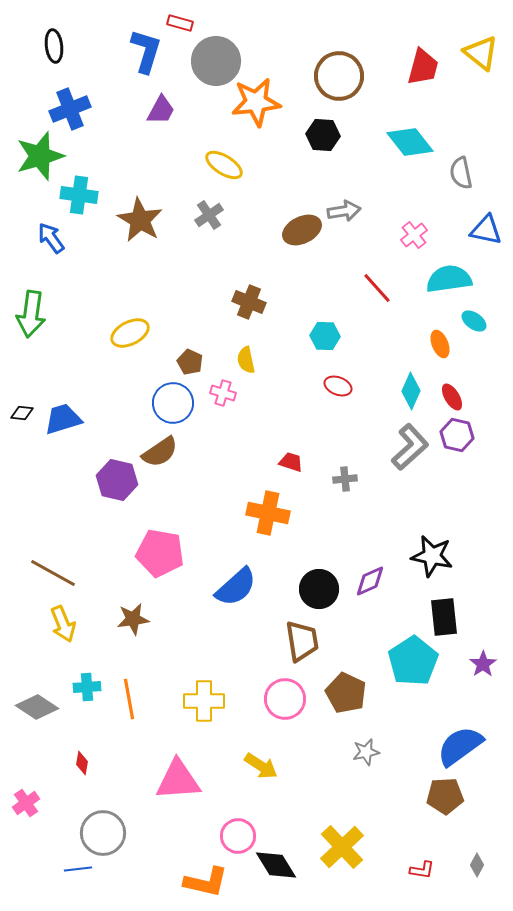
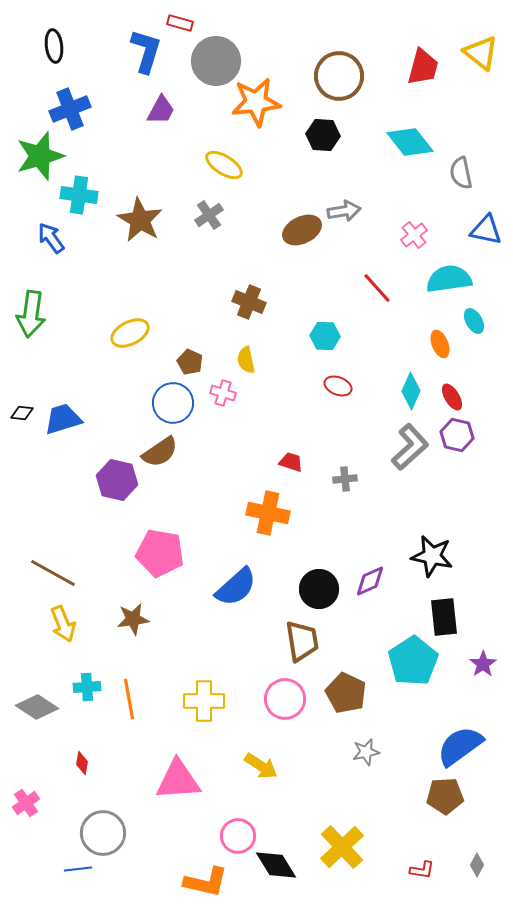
cyan ellipse at (474, 321): rotated 25 degrees clockwise
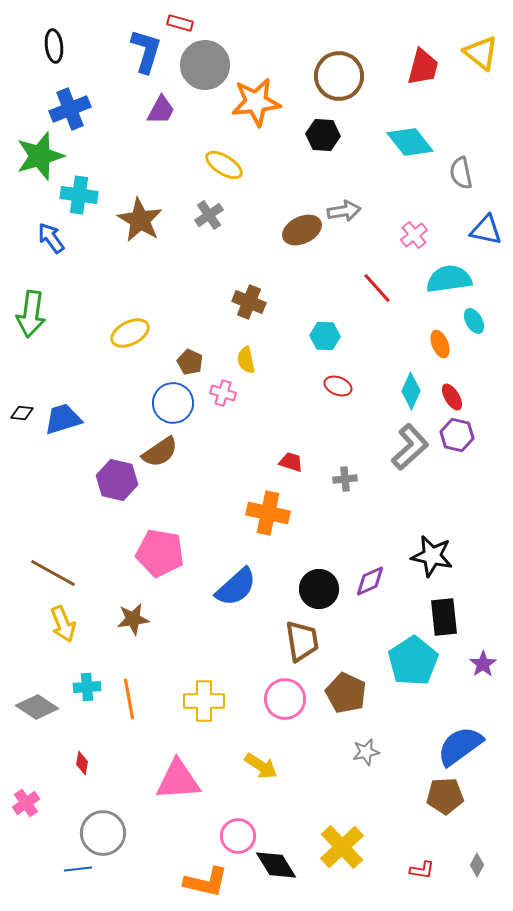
gray circle at (216, 61): moved 11 px left, 4 px down
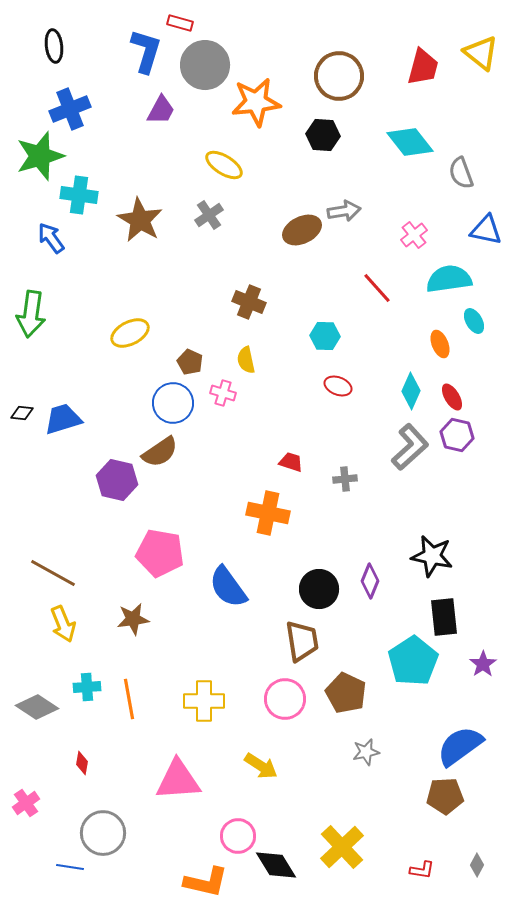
gray semicircle at (461, 173): rotated 8 degrees counterclockwise
purple diamond at (370, 581): rotated 44 degrees counterclockwise
blue semicircle at (236, 587): moved 8 px left; rotated 96 degrees clockwise
blue line at (78, 869): moved 8 px left, 2 px up; rotated 16 degrees clockwise
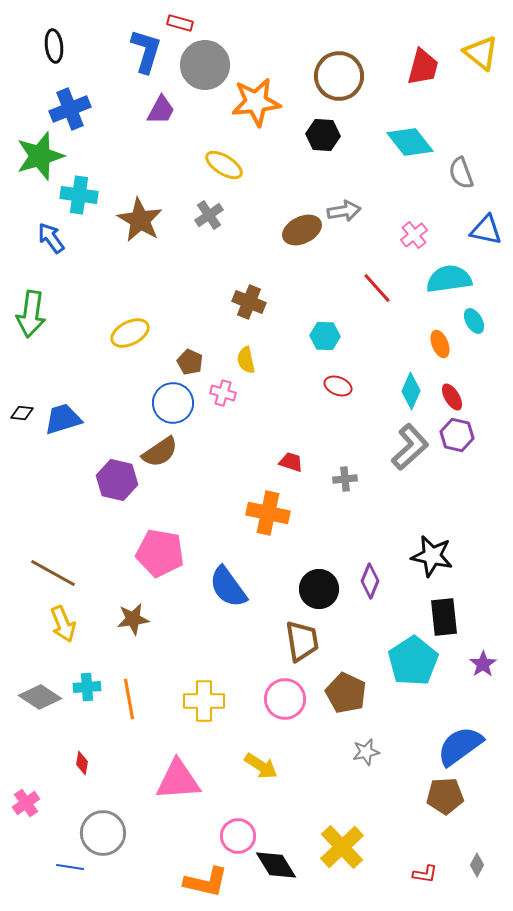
gray diamond at (37, 707): moved 3 px right, 10 px up
red L-shape at (422, 870): moved 3 px right, 4 px down
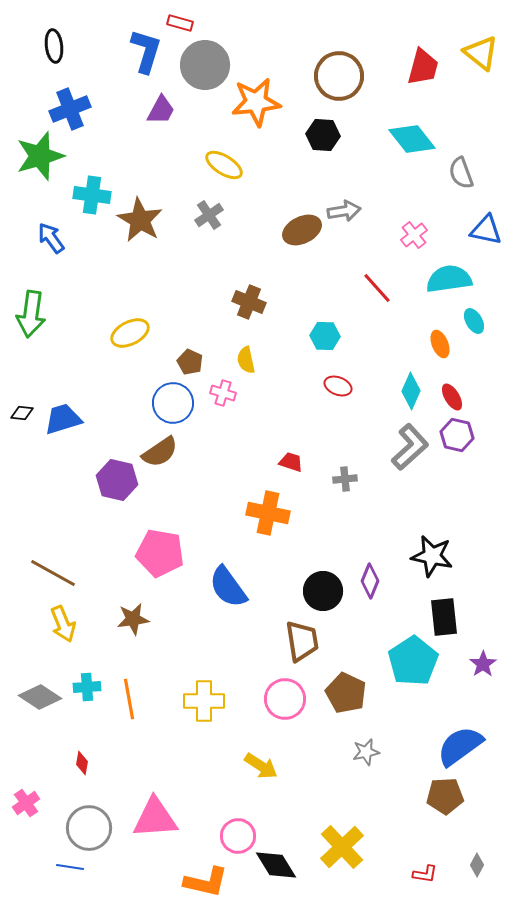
cyan diamond at (410, 142): moved 2 px right, 3 px up
cyan cross at (79, 195): moved 13 px right
black circle at (319, 589): moved 4 px right, 2 px down
pink triangle at (178, 780): moved 23 px left, 38 px down
gray circle at (103, 833): moved 14 px left, 5 px up
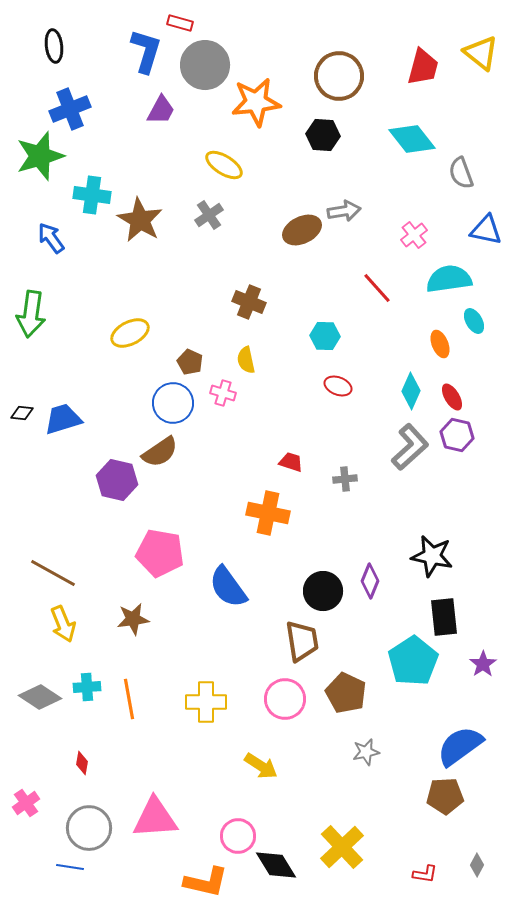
yellow cross at (204, 701): moved 2 px right, 1 px down
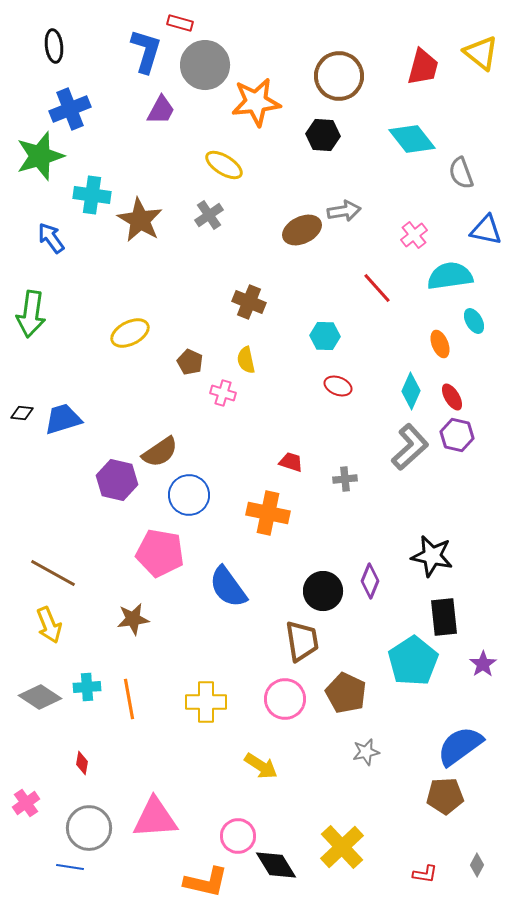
cyan semicircle at (449, 279): moved 1 px right, 3 px up
blue circle at (173, 403): moved 16 px right, 92 px down
yellow arrow at (63, 624): moved 14 px left, 1 px down
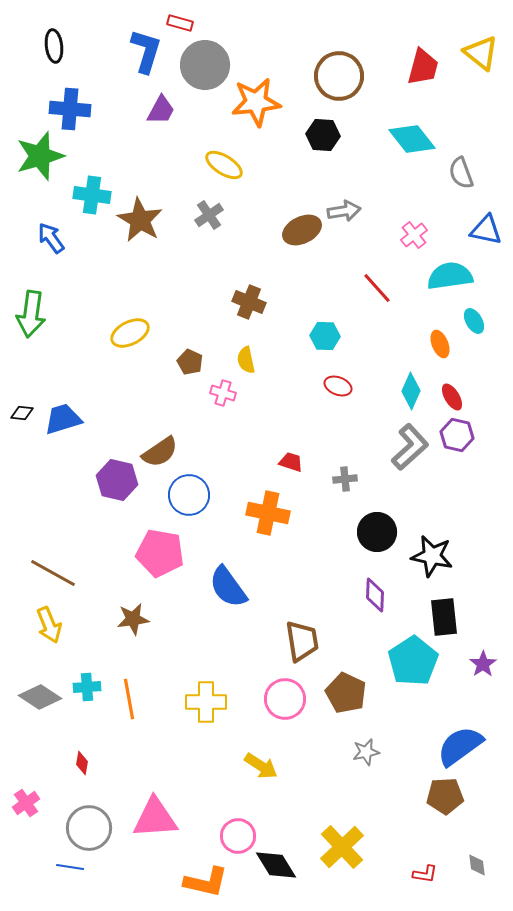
blue cross at (70, 109): rotated 27 degrees clockwise
purple diamond at (370, 581): moved 5 px right, 14 px down; rotated 20 degrees counterclockwise
black circle at (323, 591): moved 54 px right, 59 px up
gray diamond at (477, 865): rotated 35 degrees counterclockwise
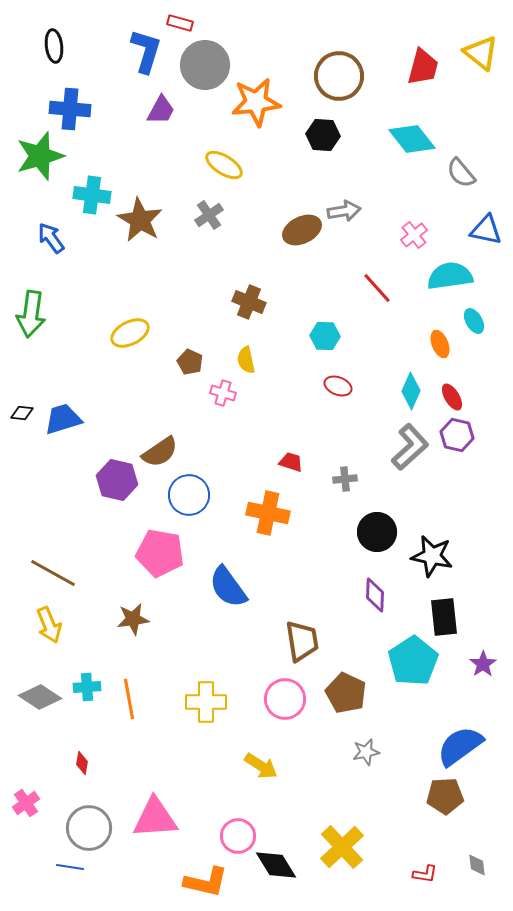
gray semicircle at (461, 173): rotated 20 degrees counterclockwise
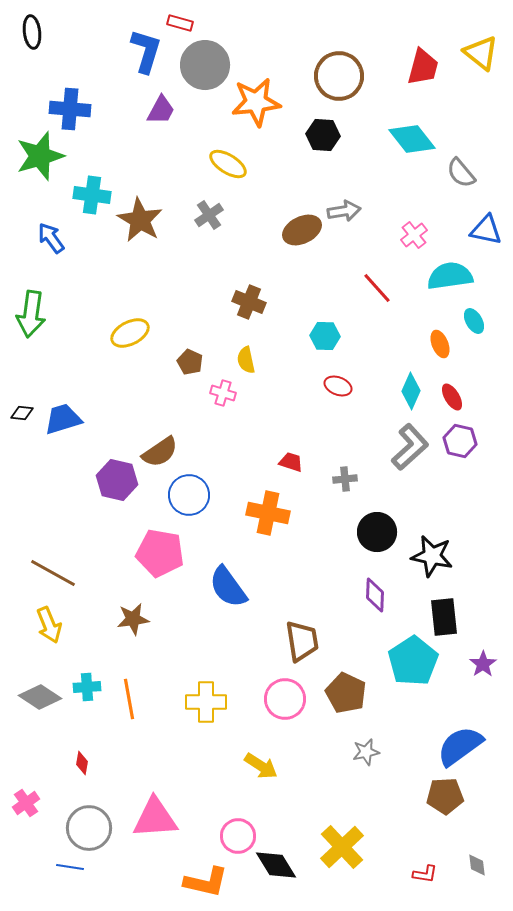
black ellipse at (54, 46): moved 22 px left, 14 px up
yellow ellipse at (224, 165): moved 4 px right, 1 px up
purple hexagon at (457, 435): moved 3 px right, 6 px down
